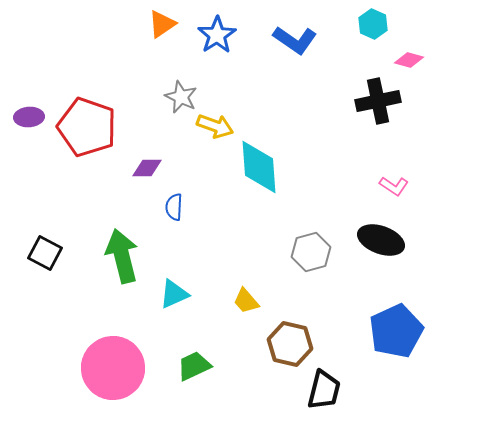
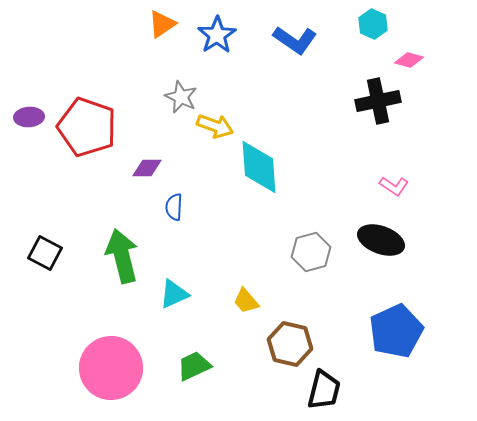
pink circle: moved 2 px left
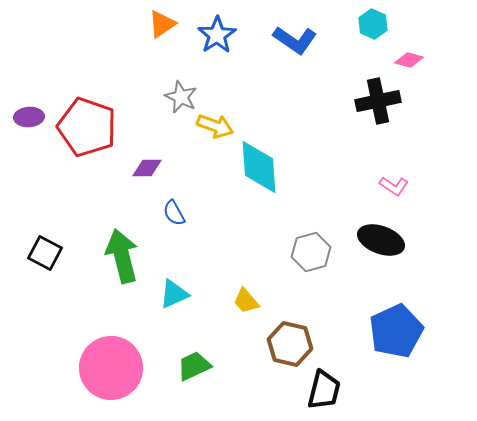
blue semicircle: moved 6 px down; rotated 32 degrees counterclockwise
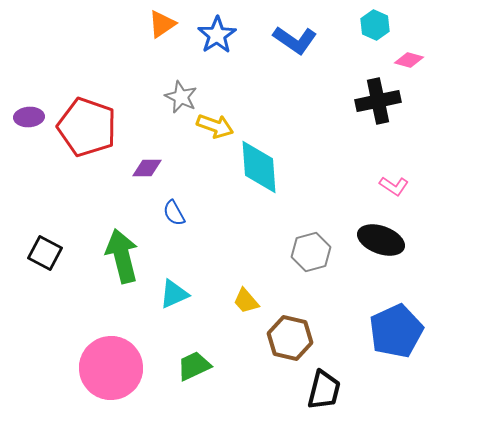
cyan hexagon: moved 2 px right, 1 px down
brown hexagon: moved 6 px up
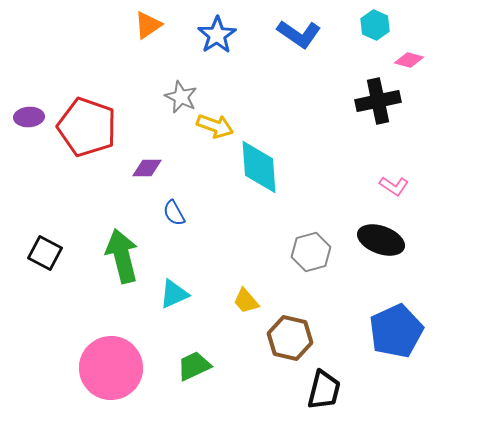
orange triangle: moved 14 px left, 1 px down
blue L-shape: moved 4 px right, 6 px up
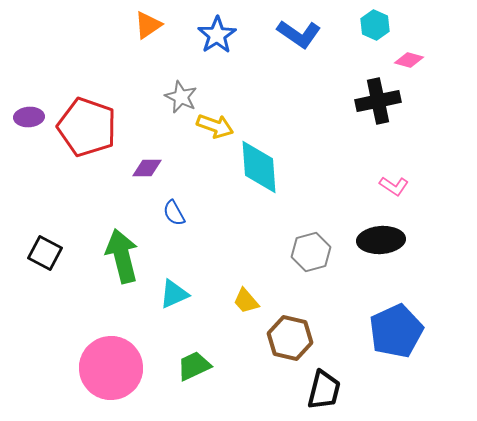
black ellipse: rotated 24 degrees counterclockwise
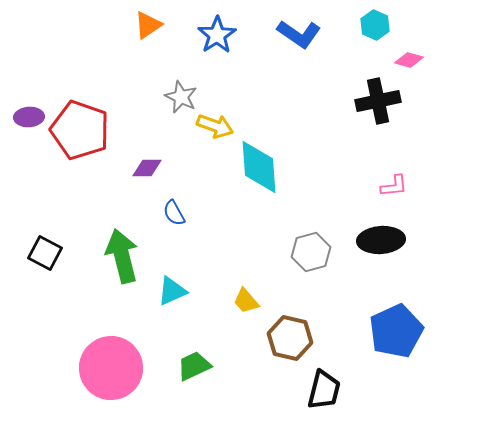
red pentagon: moved 7 px left, 3 px down
pink L-shape: rotated 40 degrees counterclockwise
cyan triangle: moved 2 px left, 3 px up
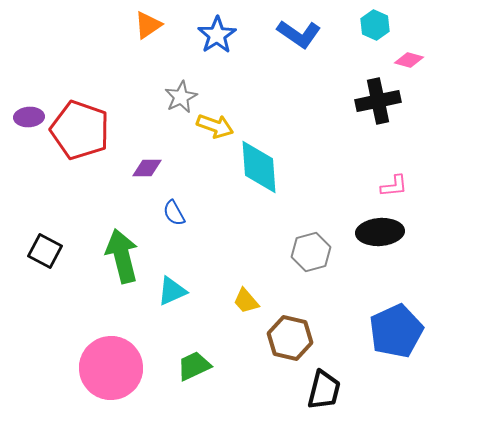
gray star: rotated 20 degrees clockwise
black ellipse: moved 1 px left, 8 px up
black square: moved 2 px up
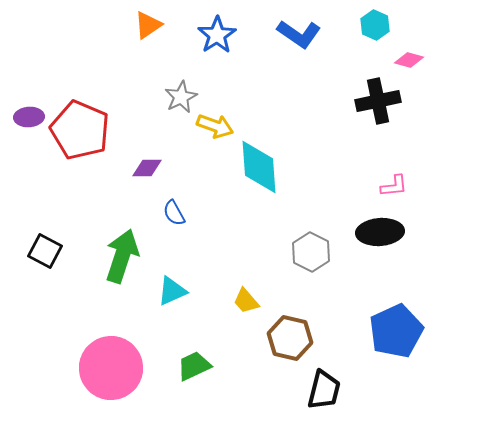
red pentagon: rotated 4 degrees clockwise
gray hexagon: rotated 18 degrees counterclockwise
green arrow: rotated 32 degrees clockwise
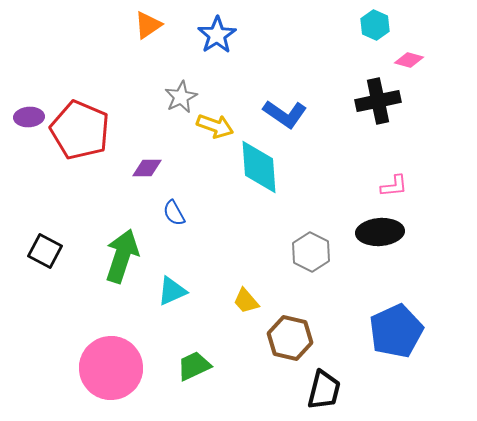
blue L-shape: moved 14 px left, 80 px down
